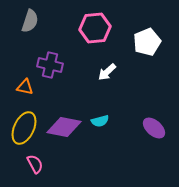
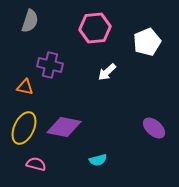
cyan semicircle: moved 2 px left, 39 px down
pink semicircle: moved 1 px right; rotated 48 degrees counterclockwise
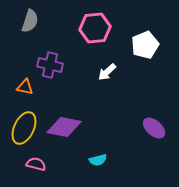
white pentagon: moved 2 px left, 3 px down
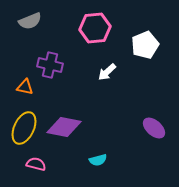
gray semicircle: rotated 50 degrees clockwise
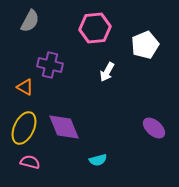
gray semicircle: rotated 40 degrees counterclockwise
white arrow: rotated 18 degrees counterclockwise
orange triangle: rotated 18 degrees clockwise
purple diamond: rotated 56 degrees clockwise
pink semicircle: moved 6 px left, 2 px up
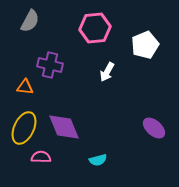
orange triangle: rotated 24 degrees counterclockwise
pink semicircle: moved 11 px right, 5 px up; rotated 12 degrees counterclockwise
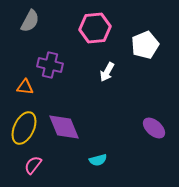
pink semicircle: moved 8 px left, 8 px down; rotated 54 degrees counterclockwise
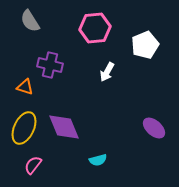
gray semicircle: rotated 120 degrees clockwise
orange triangle: rotated 12 degrees clockwise
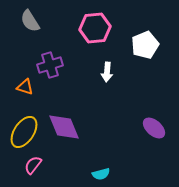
purple cross: rotated 30 degrees counterclockwise
white arrow: rotated 24 degrees counterclockwise
yellow ellipse: moved 4 px down; rotated 8 degrees clockwise
cyan semicircle: moved 3 px right, 14 px down
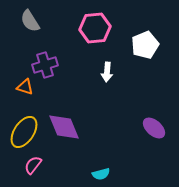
purple cross: moved 5 px left
